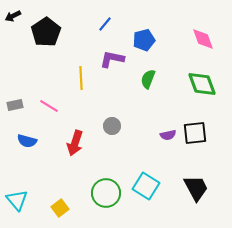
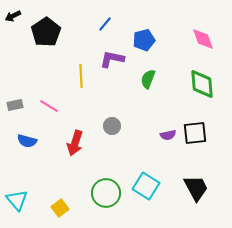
yellow line: moved 2 px up
green diamond: rotated 16 degrees clockwise
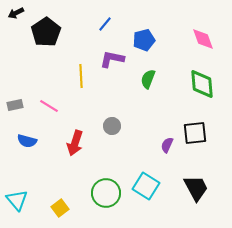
black arrow: moved 3 px right, 3 px up
purple semicircle: moved 1 px left, 10 px down; rotated 126 degrees clockwise
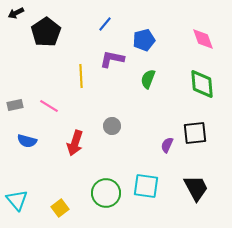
cyan square: rotated 24 degrees counterclockwise
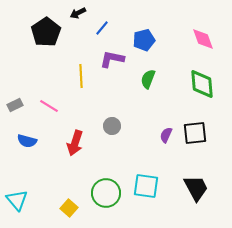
black arrow: moved 62 px right
blue line: moved 3 px left, 4 px down
gray rectangle: rotated 14 degrees counterclockwise
purple semicircle: moved 1 px left, 10 px up
yellow square: moved 9 px right; rotated 12 degrees counterclockwise
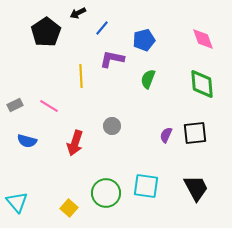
cyan triangle: moved 2 px down
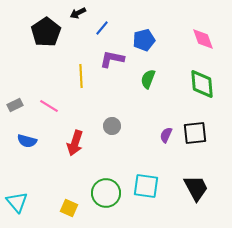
yellow square: rotated 18 degrees counterclockwise
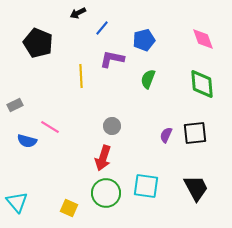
black pentagon: moved 8 px left, 11 px down; rotated 16 degrees counterclockwise
pink line: moved 1 px right, 21 px down
red arrow: moved 28 px right, 15 px down
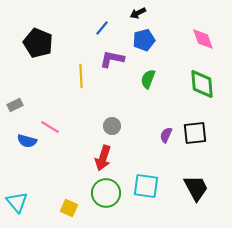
black arrow: moved 60 px right
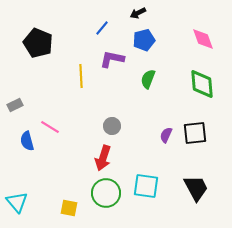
blue semicircle: rotated 60 degrees clockwise
yellow square: rotated 12 degrees counterclockwise
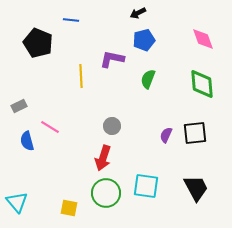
blue line: moved 31 px left, 8 px up; rotated 56 degrees clockwise
gray rectangle: moved 4 px right, 1 px down
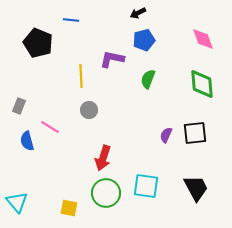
gray rectangle: rotated 42 degrees counterclockwise
gray circle: moved 23 px left, 16 px up
